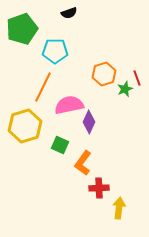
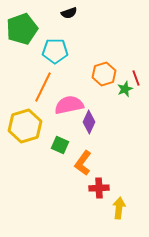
red line: moved 1 px left
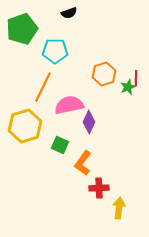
red line: rotated 21 degrees clockwise
green star: moved 3 px right, 2 px up
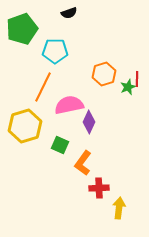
red line: moved 1 px right, 1 px down
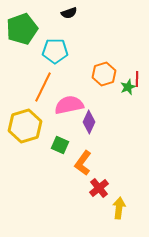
red cross: rotated 36 degrees counterclockwise
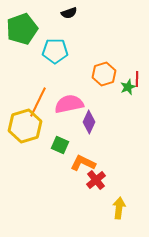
orange line: moved 5 px left, 15 px down
pink semicircle: moved 1 px up
orange L-shape: rotated 80 degrees clockwise
red cross: moved 3 px left, 8 px up
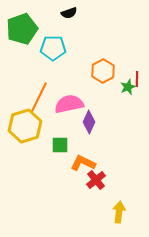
cyan pentagon: moved 2 px left, 3 px up
orange hexagon: moved 1 px left, 3 px up; rotated 10 degrees counterclockwise
orange line: moved 1 px right, 5 px up
green square: rotated 24 degrees counterclockwise
yellow arrow: moved 4 px down
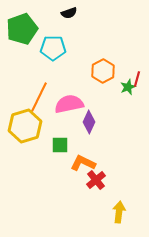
red line: rotated 14 degrees clockwise
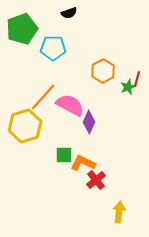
orange line: moved 4 px right; rotated 16 degrees clockwise
pink semicircle: moved 1 px right, 1 px down; rotated 40 degrees clockwise
green square: moved 4 px right, 10 px down
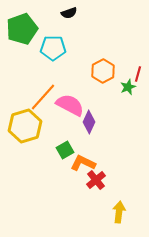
red line: moved 1 px right, 5 px up
green square: moved 1 px right, 5 px up; rotated 30 degrees counterclockwise
